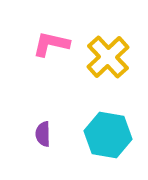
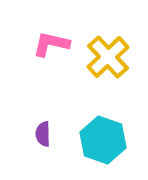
cyan hexagon: moved 5 px left, 5 px down; rotated 9 degrees clockwise
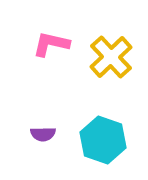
yellow cross: moved 3 px right
purple semicircle: rotated 90 degrees counterclockwise
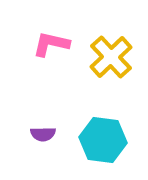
cyan hexagon: rotated 12 degrees counterclockwise
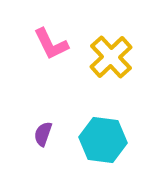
pink L-shape: rotated 129 degrees counterclockwise
purple semicircle: rotated 110 degrees clockwise
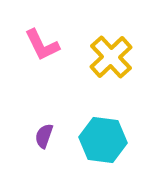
pink L-shape: moved 9 px left, 1 px down
purple semicircle: moved 1 px right, 2 px down
